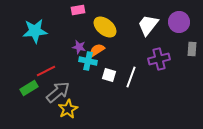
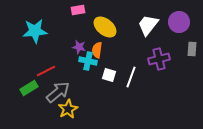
orange semicircle: rotated 49 degrees counterclockwise
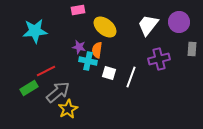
white square: moved 2 px up
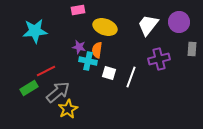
yellow ellipse: rotated 20 degrees counterclockwise
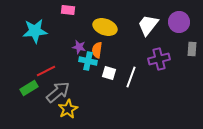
pink rectangle: moved 10 px left; rotated 16 degrees clockwise
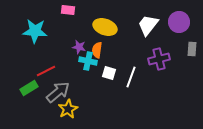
cyan star: rotated 10 degrees clockwise
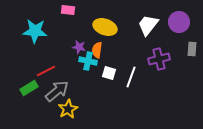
gray arrow: moved 1 px left, 1 px up
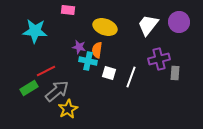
gray rectangle: moved 17 px left, 24 px down
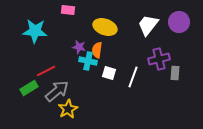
white line: moved 2 px right
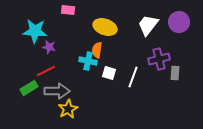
purple star: moved 30 px left
gray arrow: rotated 40 degrees clockwise
